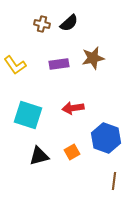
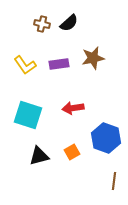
yellow L-shape: moved 10 px right
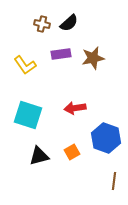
purple rectangle: moved 2 px right, 10 px up
red arrow: moved 2 px right
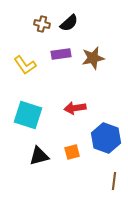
orange square: rotated 14 degrees clockwise
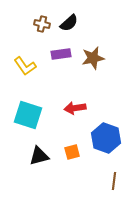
yellow L-shape: moved 1 px down
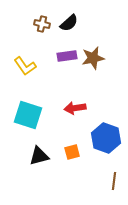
purple rectangle: moved 6 px right, 2 px down
